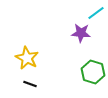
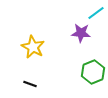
yellow star: moved 6 px right, 11 px up
green hexagon: rotated 20 degrees clockwise
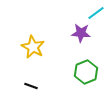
green hexagon: moved 7 px left
black line: moved 1 px right, 2 px down
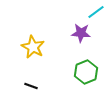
cyan line: moved 1 px up
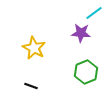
cyan line: moved 2 px left, 1 px down
yellow star: moved 1 px right, 1 px down
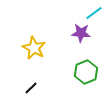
black line: moved 2 px down; rotated 64 degrees counterclockwise
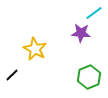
yellow star: moved 1 px right, 1 px down
green hexagon: moved 3 px right, 5 px down
black line: moved 19 px left, 13 px up
